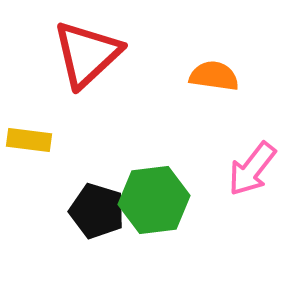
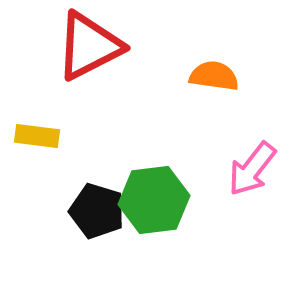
red triangle: moved 2 px right, 8 px up; rotated 16 degrees clockwise
yellow rectangle: moved 8 px right, 4 px up
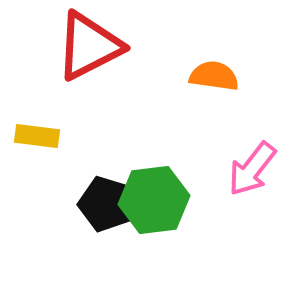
black pentagon: moved 9 px right, 7 px up
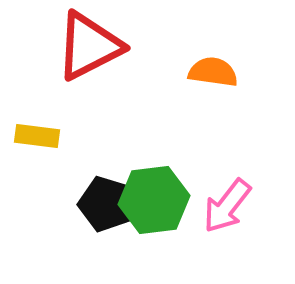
orange semicircle: moved 1 px left, 4 px up
pink arrow: moved 25 px left, 37 px down
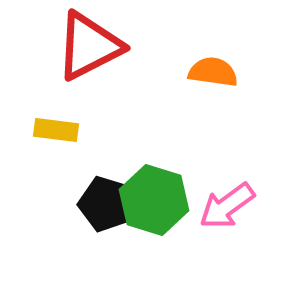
yellow rectangle: moved 19 px right, 6 px up
green hexagon: rotated 24 degrees clockwise
pink arrow: rotated 16 degrees clockwise
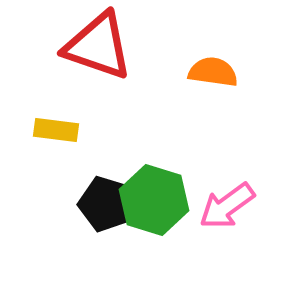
red triangle: moved 9 px right; rotated 46 degrees clockwise
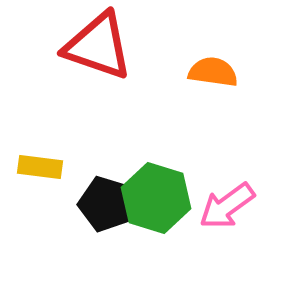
yellow rectangle: moved 16 px left, 37 px down
green hexagon: moved 2 px right, 2 px up
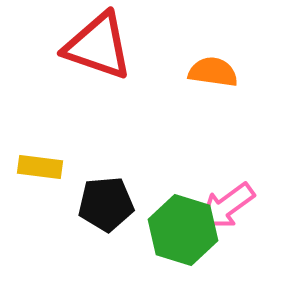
green hexagon: moved 27 px right, 32 px down
black pentagon: rotated 22 degrees counterclockwise
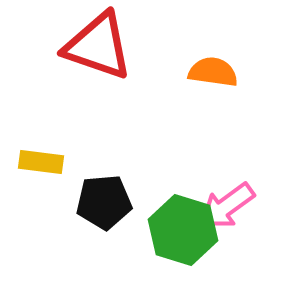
yellow rectangle: moved 1 px right, 5 px up
black pentagon: moved 2 px left, 2 px up
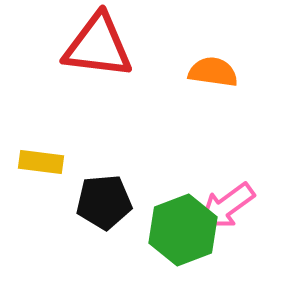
red triangle: rotated 12 degrees counterclockwise
green hexagon: rotated 22 degrees clockwise
